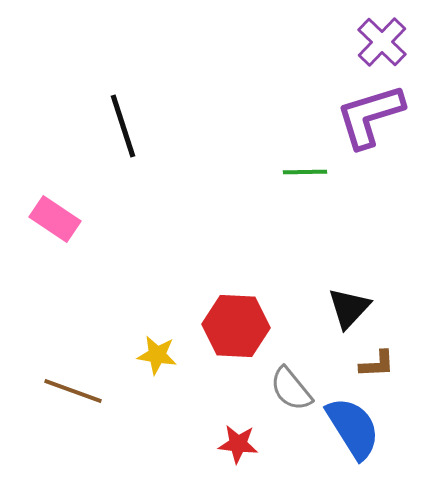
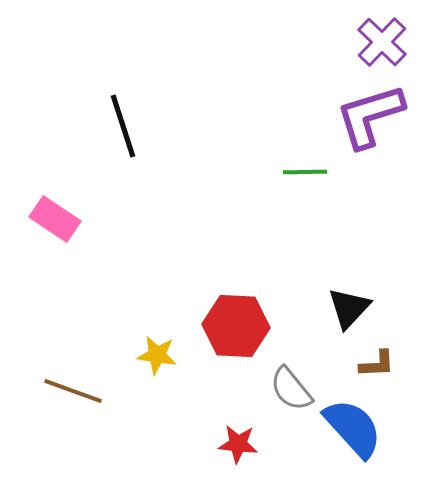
blue semicircle: rotated 10 degrees counterclockwise
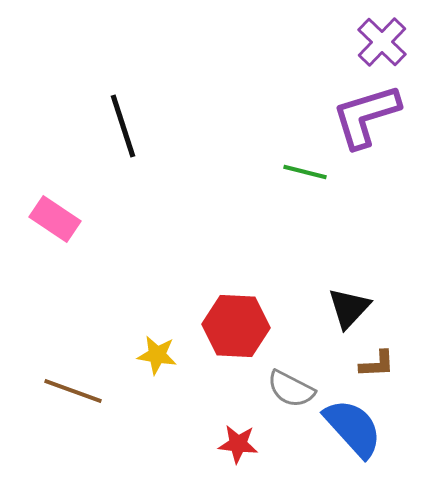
purple L-shape: moved 4 px left
green line: rotated 15 degrees clockwise
gray semicircle: rotated 24 degrees counterclockwise
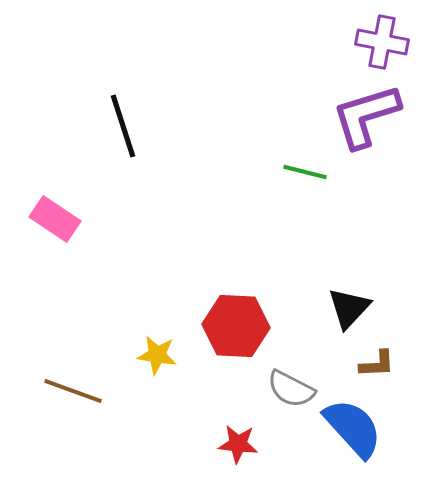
purple cross: rotated 33 degrees counterclockwise
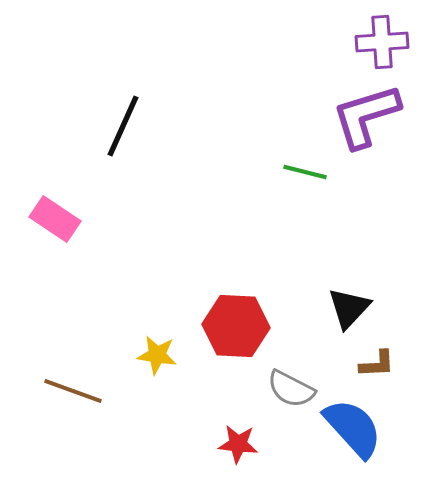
purple cross: rotated 15 degrees counterclockwise
black line: rotated 42 degrees clockwise
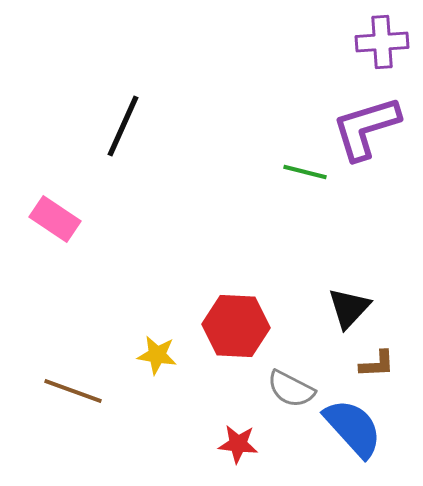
purple L-shape: moved 12 px down
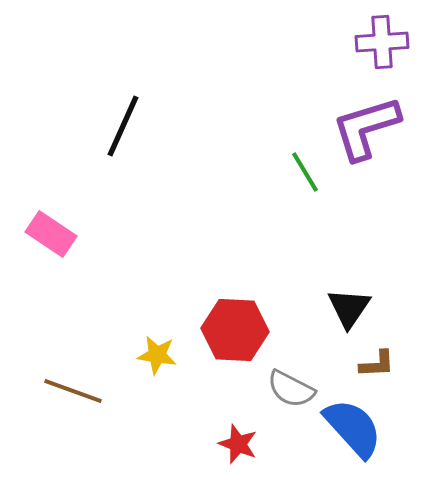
green line: rotated 45 degrees clockwise
pink rectangle: moved 4 px left, 15 px down
black triangle: rotated 9 degrees counterclockwise
red hexagon: moved 1 px left, 4 px down
red star: rotated 15 degrees clockwise
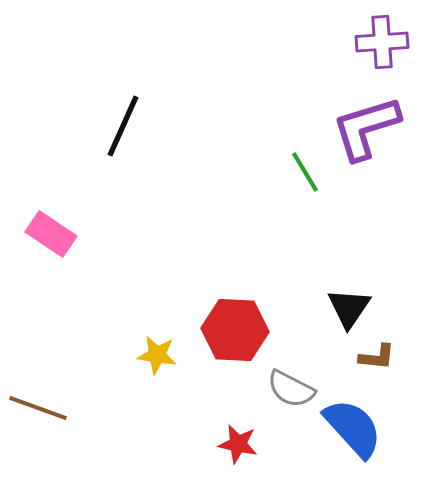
brown L-shape: moved 7 px up; rotated 9 degrees clockwise
brown line: moved 35 px left, 17 px down
red star: rotated 9 degrees counterclockwise
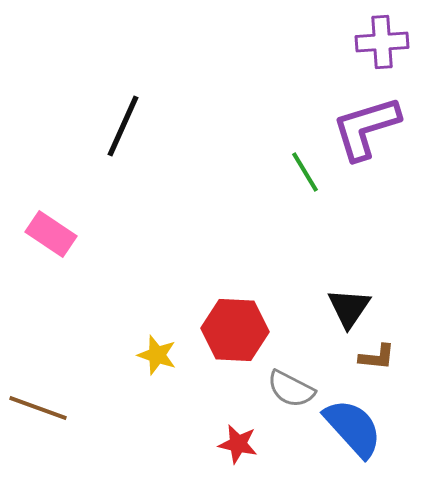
yellow star: rotated 9 degrees clockwise
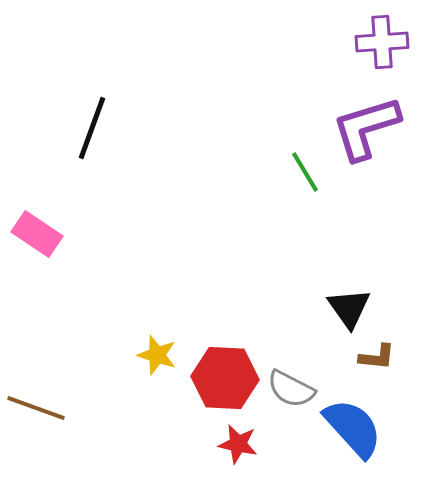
black line: moved 31 px left, 2 px down; rotated 4 degrees counterclockwise
pink rectangle: moved 14 px left
black triangle: rotated 9 degrees counterclockwise
red hexagon: moved 10 px left, 48 px down
brown line: moved 2 px left
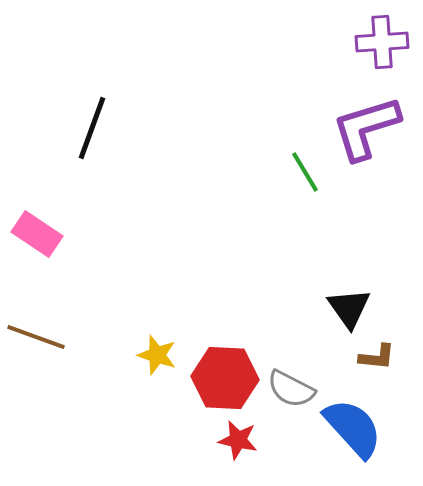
brown line: moved 71 px up
red star: moved 4 px up
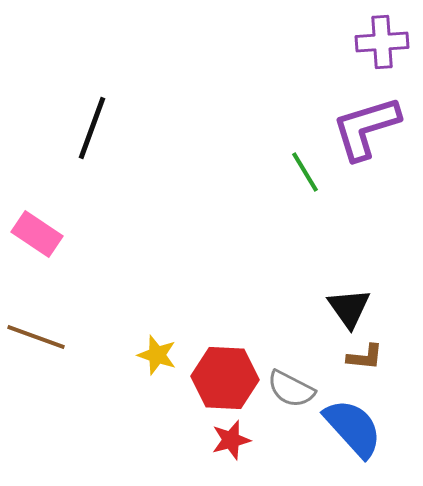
brown L-shape: moved 12 px left
red star: moved 7 px left; rotated 27 degrees counterclockwise
